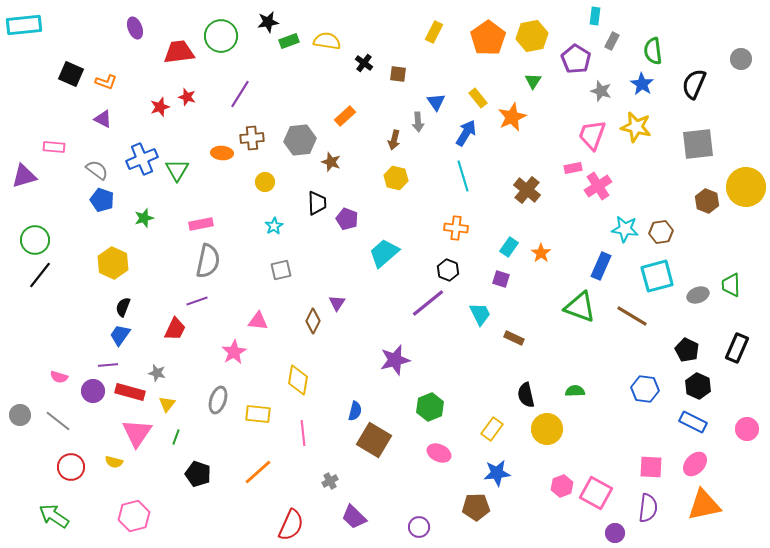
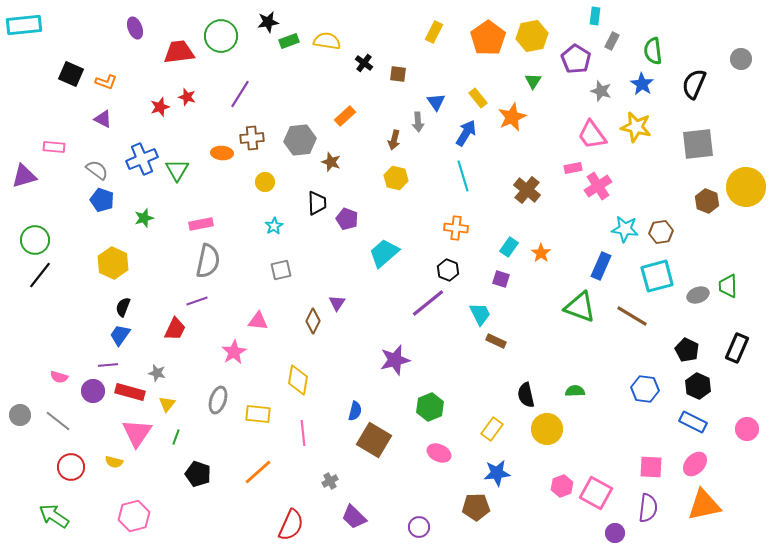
pink trapezoid at (592, 135): rotated 56 degrees counterclockwise
green trapezoid at (731, 285): moved 3 px left, 1 px down
brown rectangle at (514, 338): moved 18 px left, 3 px down
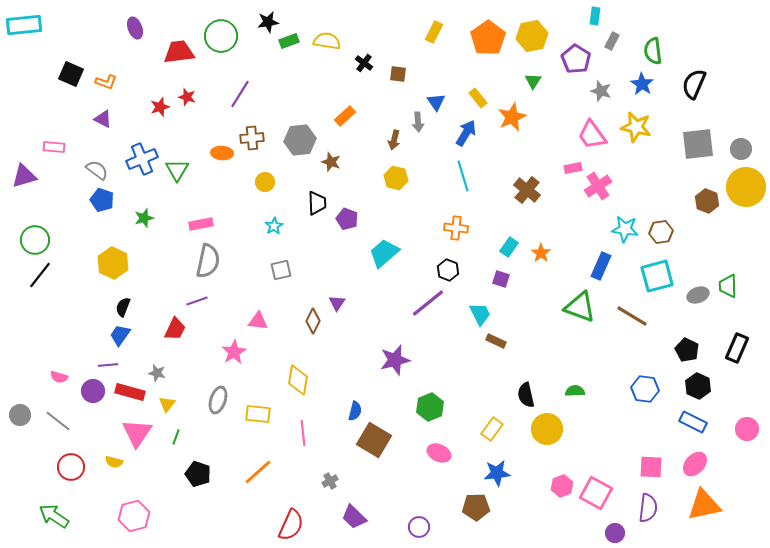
gray circle at (741, 59): moved 90 px down
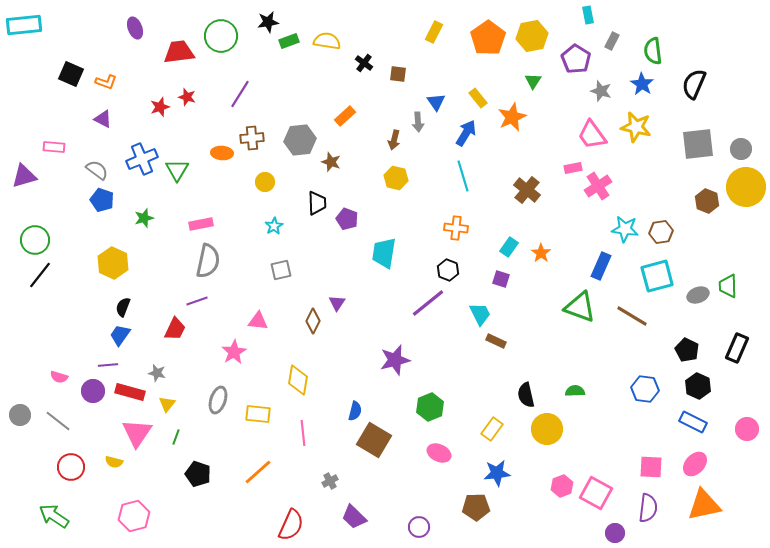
cyan rectangle at (595, 16): moved 7 px left, 1 px up; rotated 18 degrees counterclockwise
cyan trapezoid at (384, 253): rotated 40 degrees counterclockwise
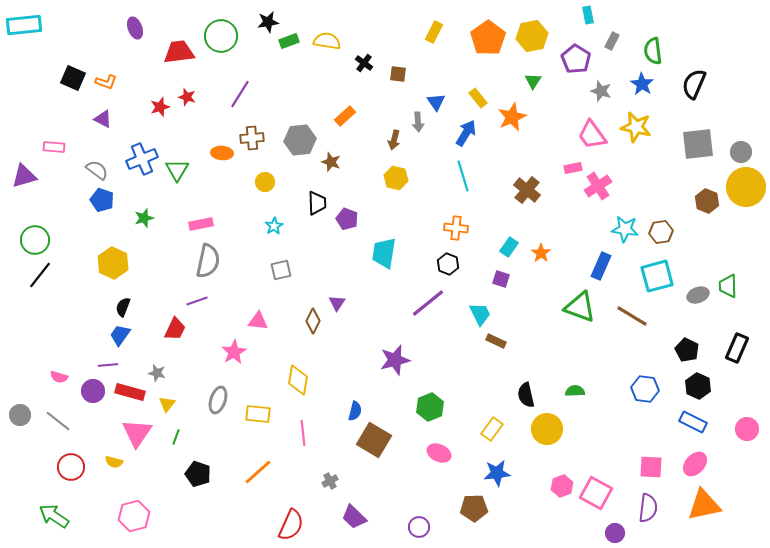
black square at (71, 74): moved 2 px right, 4 px down
gray circle at (741, 149): moved 3 px down
black hexagon at (448, 270): moved 6 px up
brown pentagon at (476, 507): moved 2 px left, 1 px down
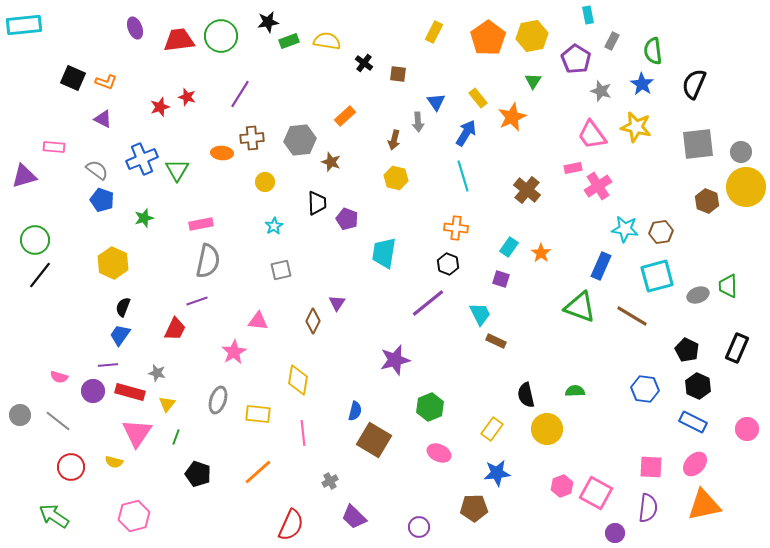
red trapezoid at (179, 52): moved 12 px up
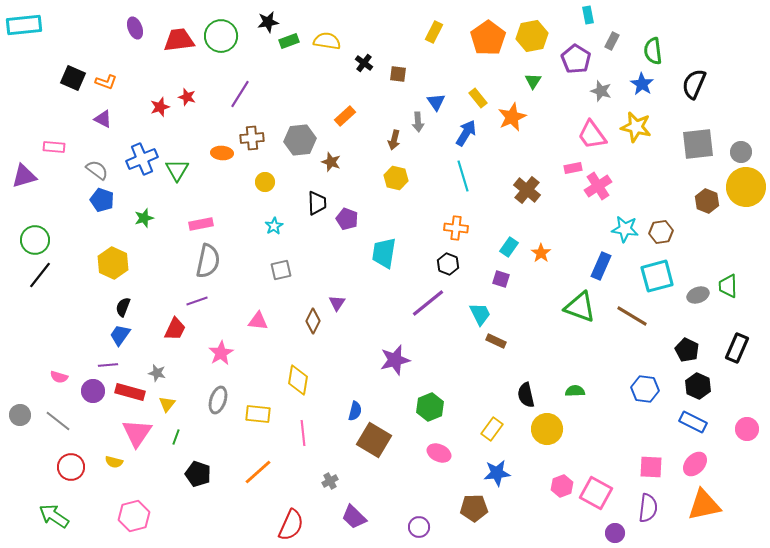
pink star at (234, 352): moved 13 px left, 1 px down
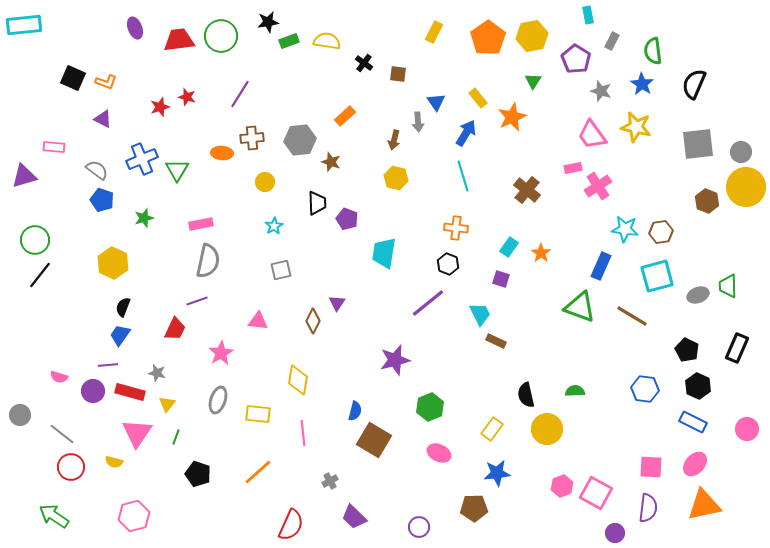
gray line at (58, 421): moved 4 px right, 13 px down
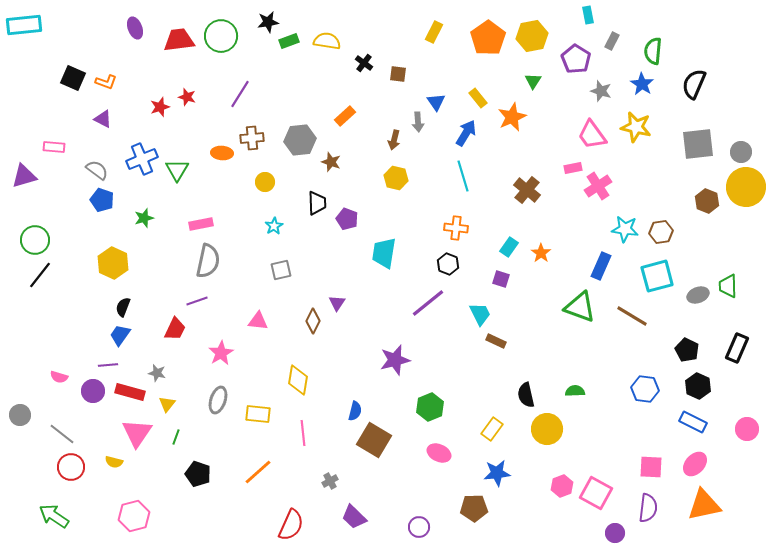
green semicircle at (653, 51): rotated 12 degrees clockwise
